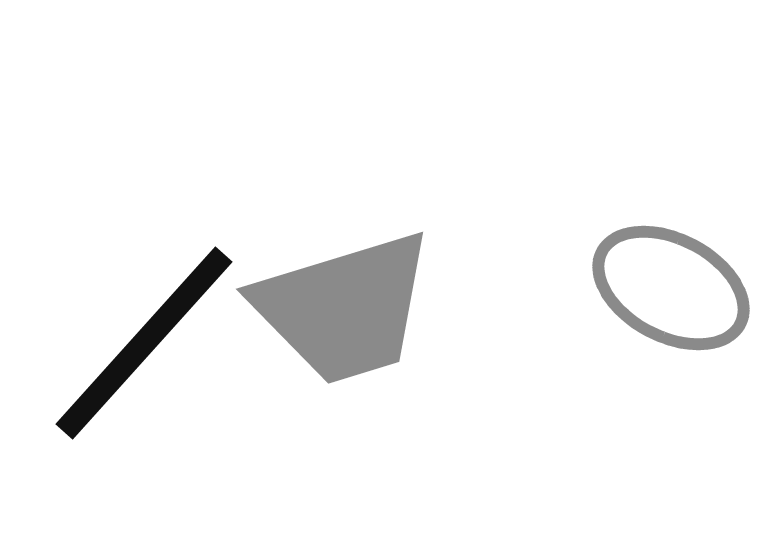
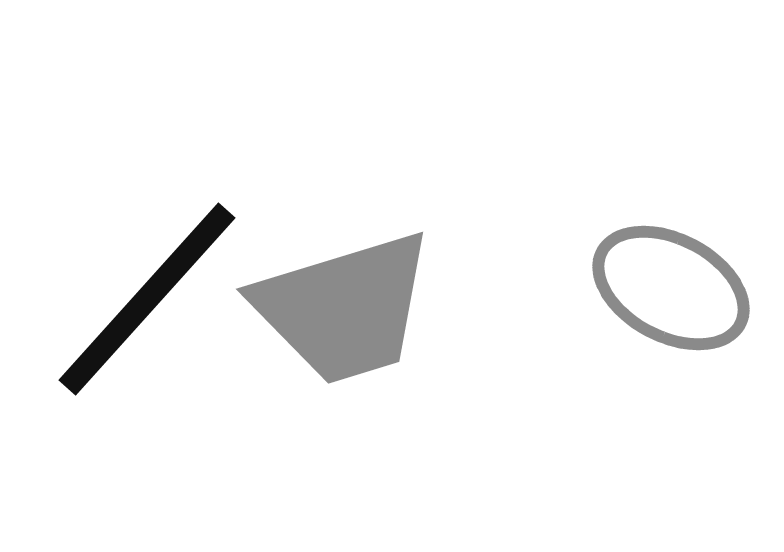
black line: moved 3 px right, 44 px up
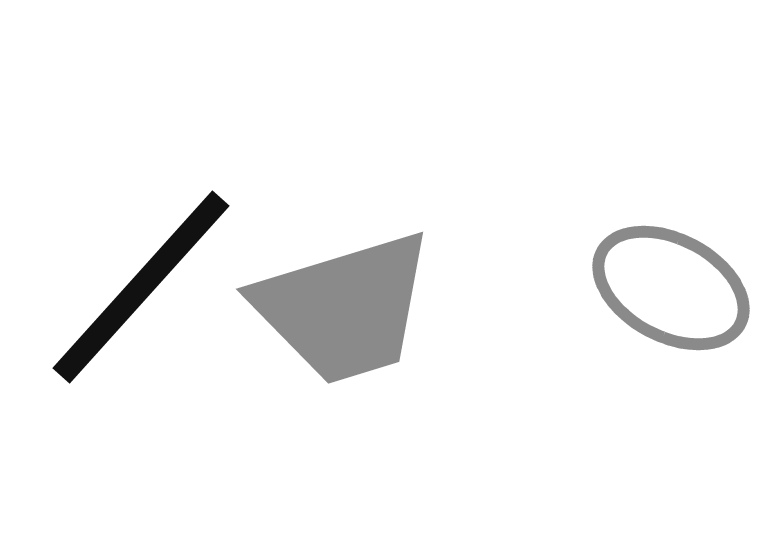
black line: moved 6 px left, 12 px up
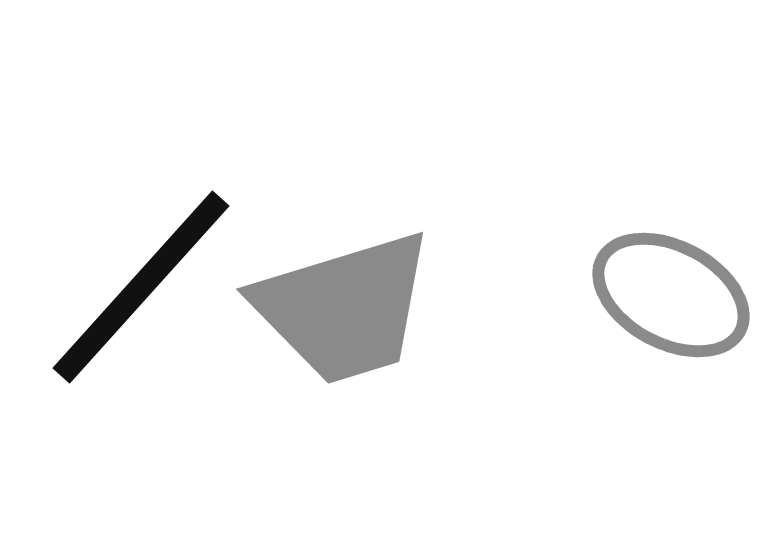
gray ellipse: moved 7 px down
